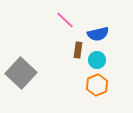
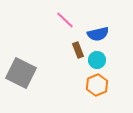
brown rectangle: rotated 28 degrees counterclockwise
gray square: rotated 16 degrees counterclockwise
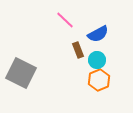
blue semicircle: rotated 15 degrees counterclockwise
orange hexagon: moved 2 px right, 5 px up
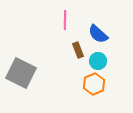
pink line: rotated 48 degrees clockwise
blue semicircle: rotated 70 degrees clockwise
cyan circle: moved 1 px right, 1 px down
orange hexagon: moved 5 px left, 4 px down
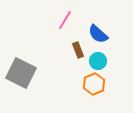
pink line: rotated 30 degrees clockwise
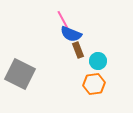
pink line: moved 2 px left; rotated 60 degrees counterclockwise
blue semicircle: moved 27 px left; rotated 20 degrees counterclockwise
gray square: moved 1 px left, 1 px down
orange hexagon: rotated 15 degrees clockwise
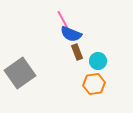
brown rectangle: moved 1 px left, 2 px down
gray square: moved 1 px up; rotated 28 degrees clockwise
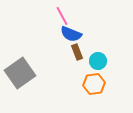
pink line: moved 1 px left, 4 px up
